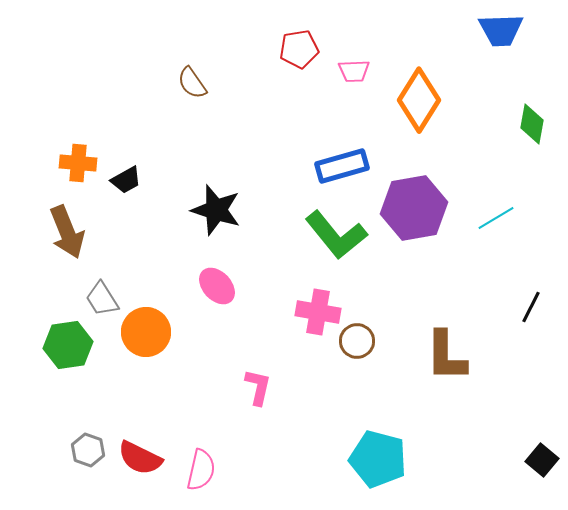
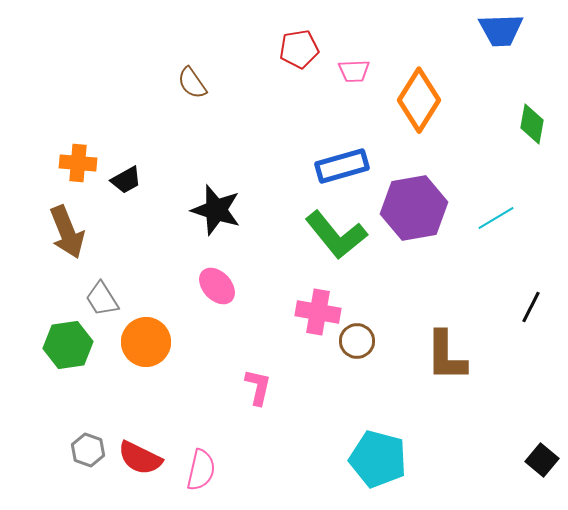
orange circle: moved 10 px down
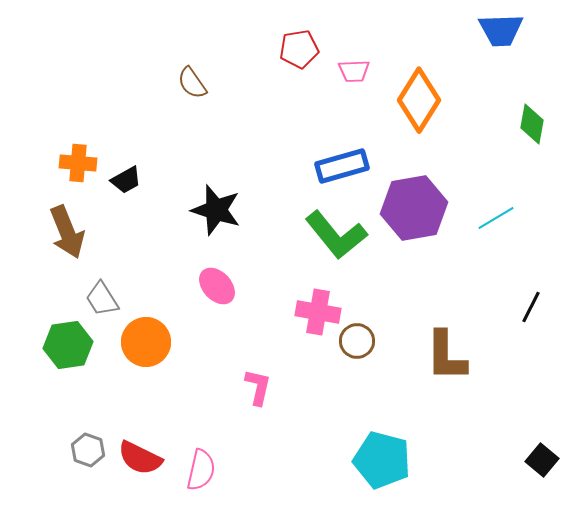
cyan pentagon: moved 4 px right, 1 px down
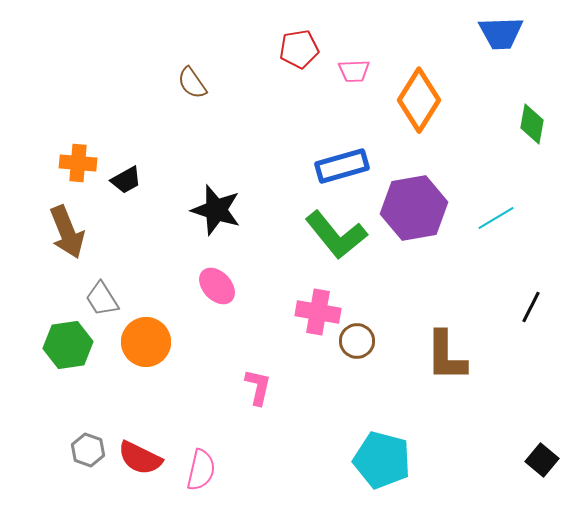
blue trapezoid: moved 3 px down
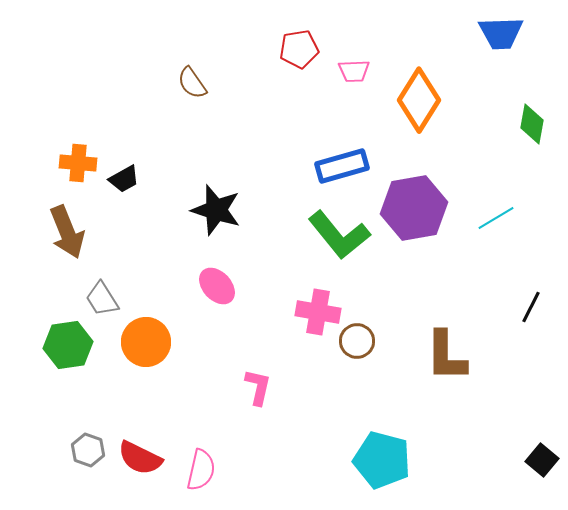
black trapezoid: moved 2 px left, 1 px up
green L-shape: moved 3 px right
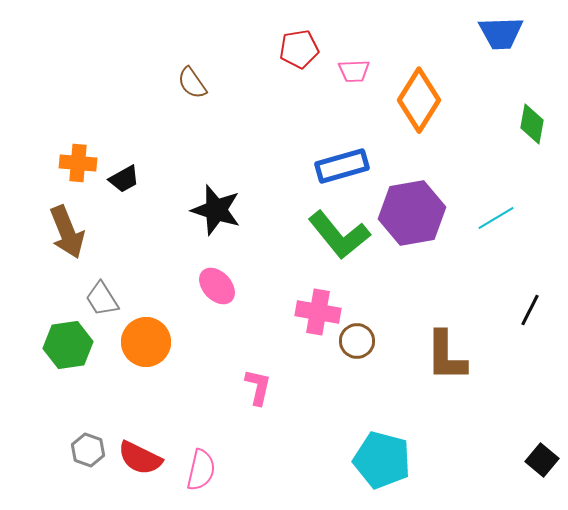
purple hexagon: moved 2 px left, 5 px down
black line: moved 1 px left, 3 px down
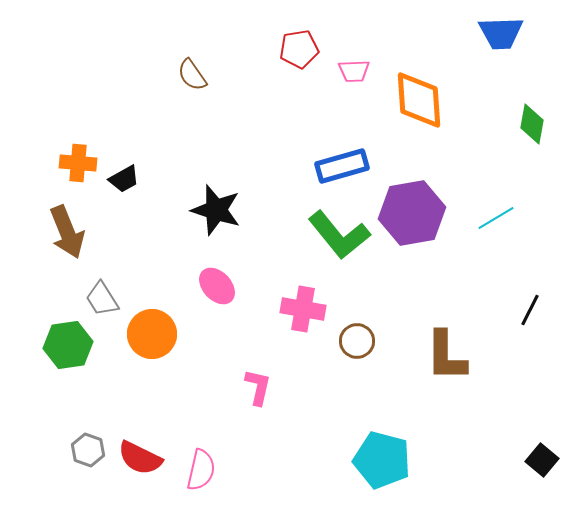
brown semicircle: moved 8 px up
orange diamond: rotated 36 degrees counterclockwise
pink cross: moved 15 px left, 3 px up
orange circle: moved 6 px right, 8 px up
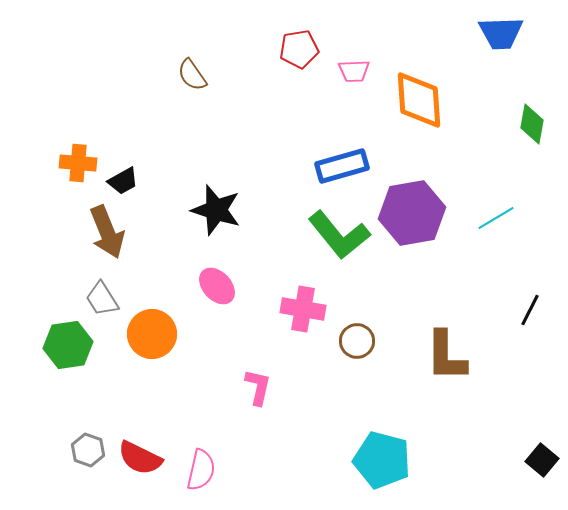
black trapezoid: moved 1 px left, 2 px down
brown arrow: moved 40 px right
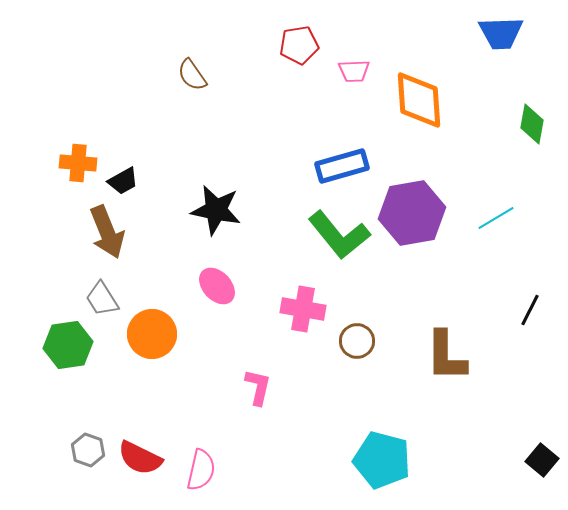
red pentagon: moved 4 px up
black star: rotated 6 degrees counterclockwise
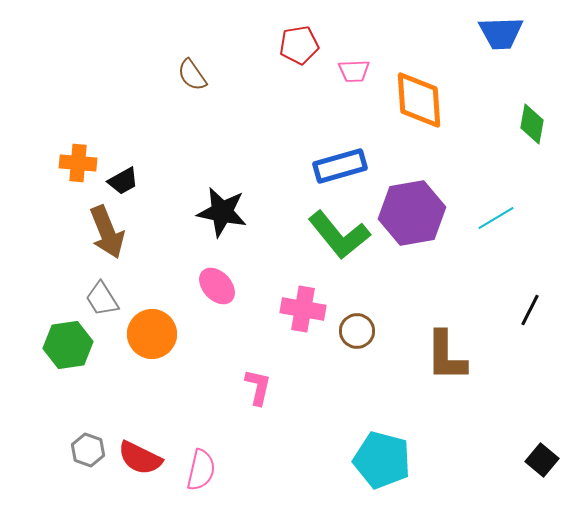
blue rectangle: moved 2 px left
black star: moved 6 px right, 2 px down
brown circle: moved 10 px up
